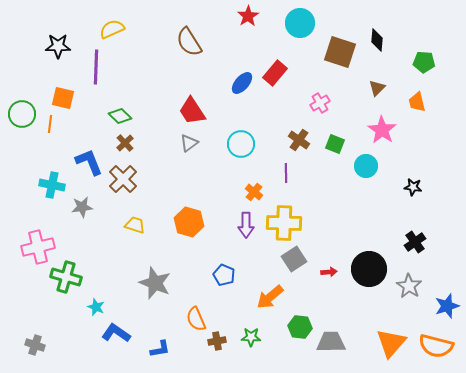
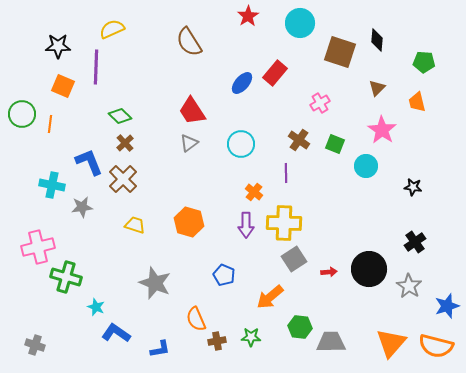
orange square at (63, 98): moved 12 px up; rotated 10 degrees clockwise
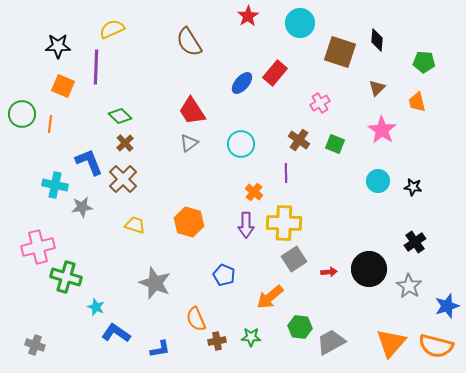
cyan circle at (366, 166): moved 12 px right, 15 px down
cyan cross at (52, 185): moved 3 px right
gray trapezoid at (331, 342): rotated 28 degrees counterclockwise
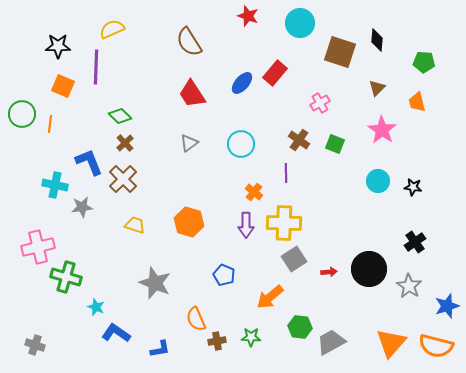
red star at (248, 16): rotated 20 degrees counterclockwise
red trapezoid at (192, 111): moved 17 px up
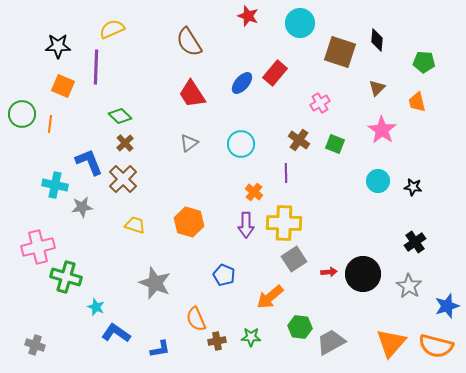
black circle at (369, 269): moved 6 px left, 5 px down
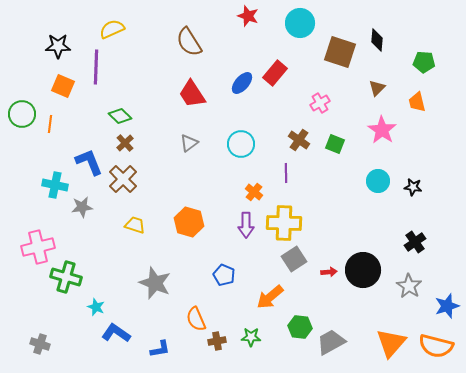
black circle at (363, 274): moved 4 px up
gray cross at (35, 345): moved 5 px right, 1 px up
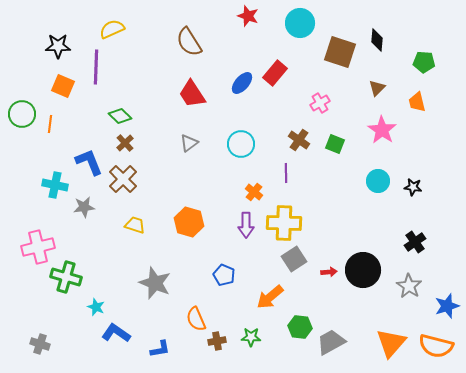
gray star at (82, 207): moved 2 px right
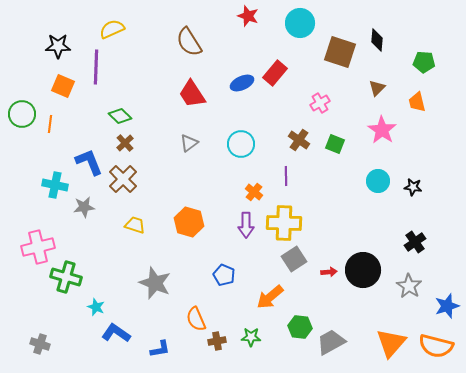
blue ellipse at (242, 83): rotated 25 degrees clockwise
purple line at (286, 173): moved 3 px down
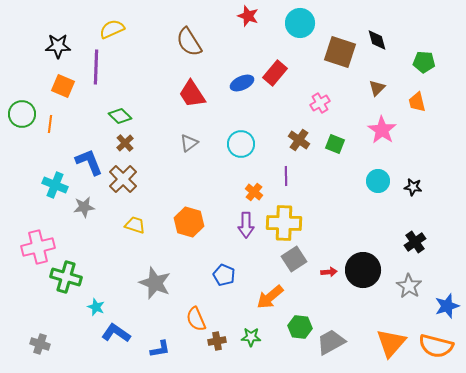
black diamond at (377, 40): rotated 20 degrees counterclockwise
cyan cross at (55, 185): rotated 10 degrees clockwise
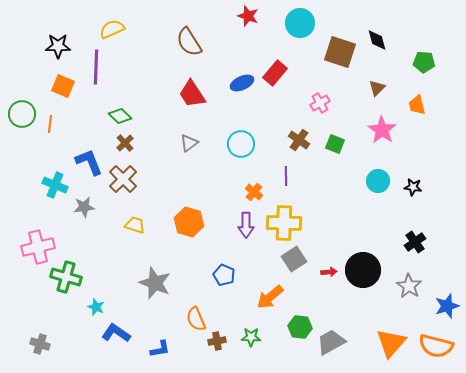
orange trapezoid at (417, 102): moved 3 px down
